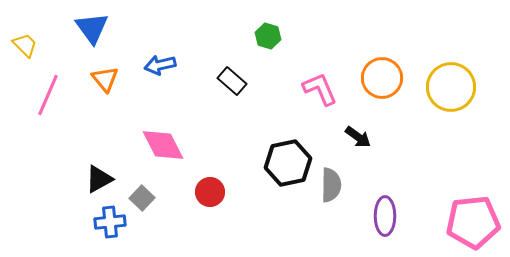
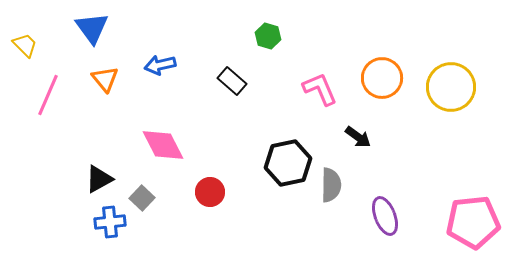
purple ellipse: rotated 21 degrees counterclockwise
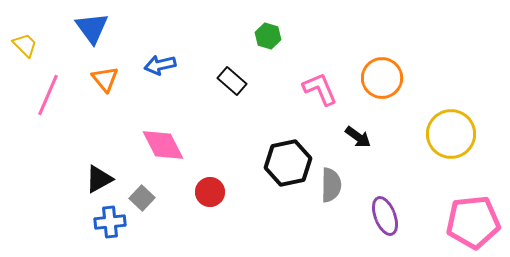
yellow circle: moved 47 px down
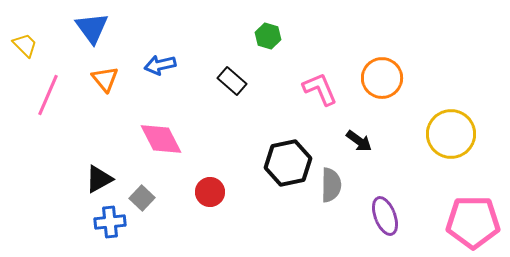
black arrow: moved 1 px right, 4 px down
pink diamond: moved 2 px left, 6 px up
pink pentagon: rotated 6 degrees clockwise
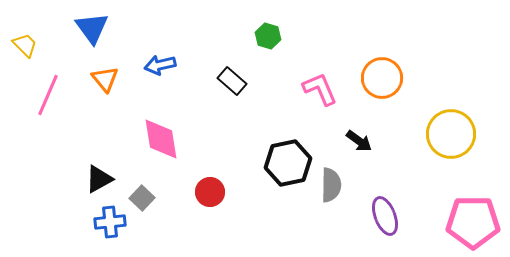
pink diamond: rotated 18 degrees clockwise
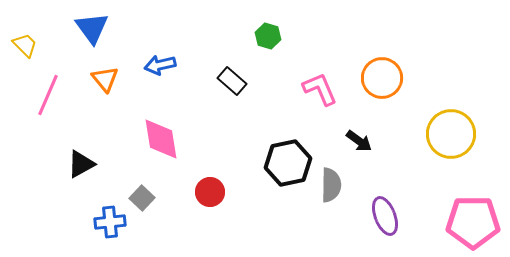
black triangle: moved 18 px left, 15 px up
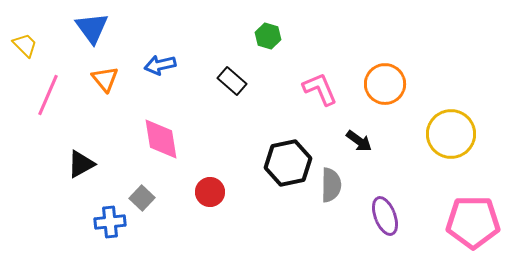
orange circle: moved 3 px right, 6 px down
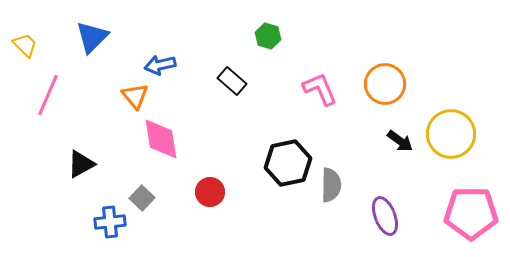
blue triangle: moved 9 px down; rotated 21 degrees clockwise
orange triangle: moved 30 px right, 17 px down
black arrow: moved 41 px right
pink pentagon: moved 2 px left, 9 px up
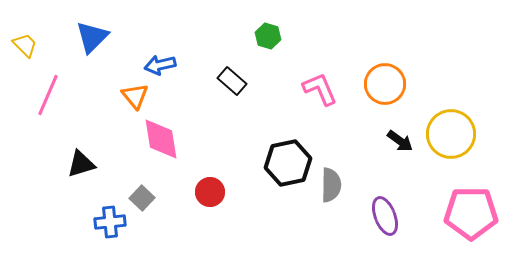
black triangle: rotated 12 degrees clockwise
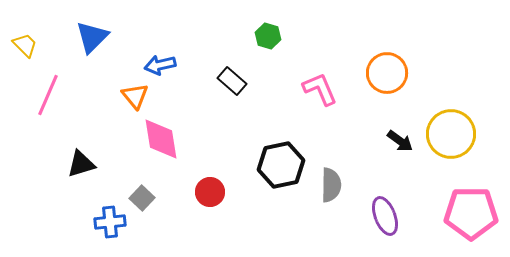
orange circle: moved 2 px right, 11 px up
black hexagon: moved 7 px left, 2 px down
